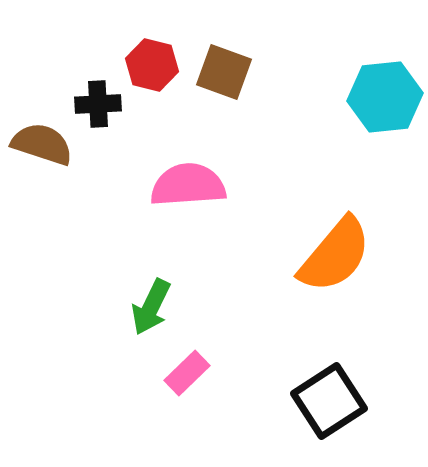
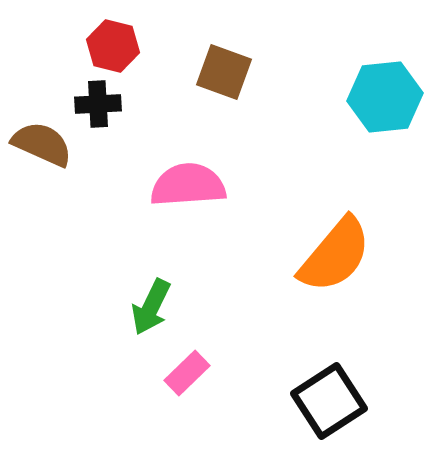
red hexagon: moved 39 px left, 19 px up
brown semicircle: rotated 6 degrees clockwise
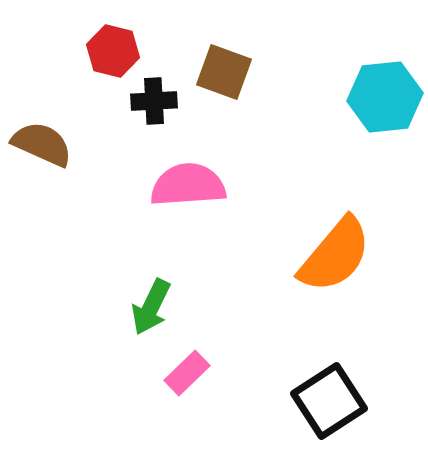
red hexagon: moved 5 px down
black cross: moved 56 px right, 3 px up
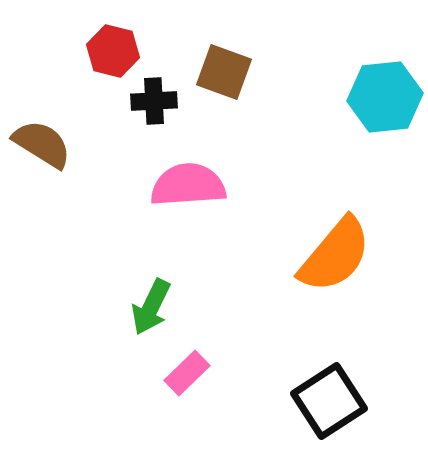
brown semicircle: rotated 8 degrees clockwise
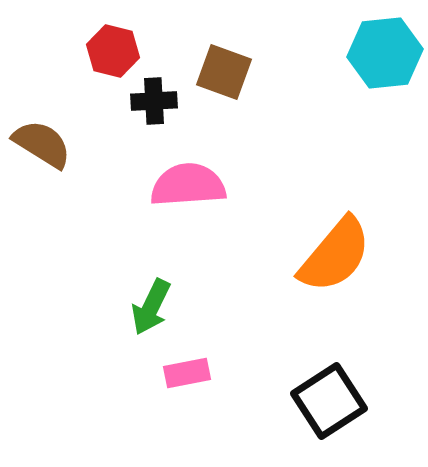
cyan hexagon: moved 44 px up
pink rectangle: rotated 33 degrees clockwise
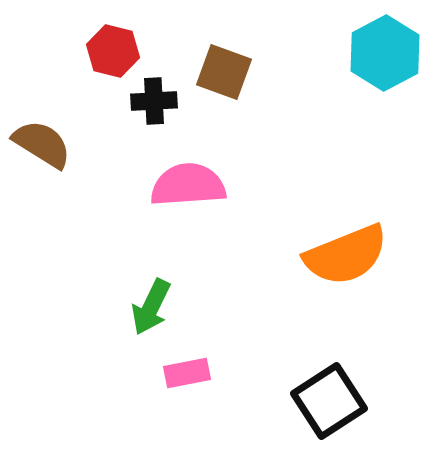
cyan hexagon: rotated 22 degrees counterclockwise
orange semicircle: moved 11 px right; rotated 28 degrees clockwise
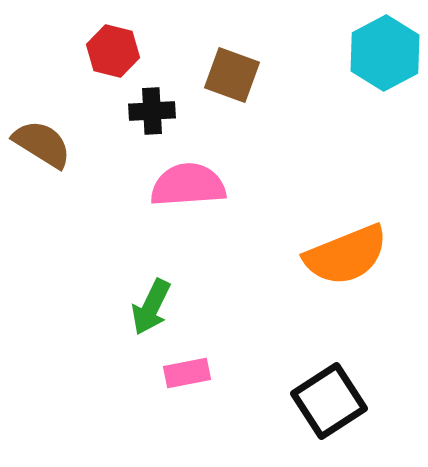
brown square: moved 8 px right, 3 px down
black cross: moved 2 px left, 10 px down
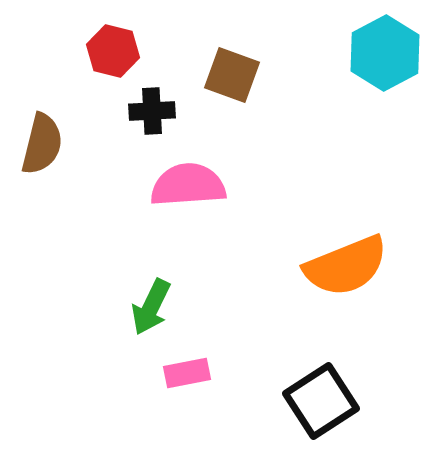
brown semicircle: rotated 72 degrees clockwise
orange semicircle: moved 11 px down
black square: moved 8 px left
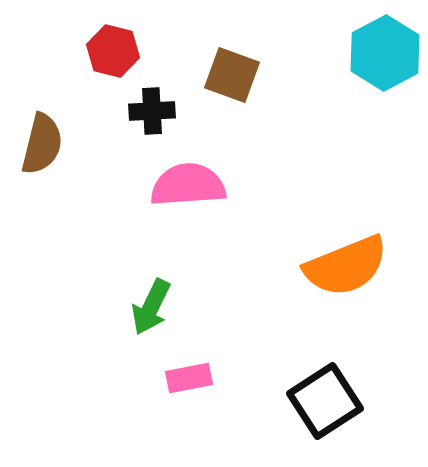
pink rectangle: moved 2 px right, 5 px down
black square: moved 4 px right
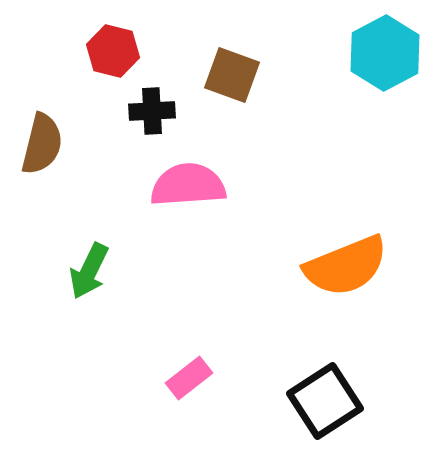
green arrow: moved 62 px left, 36 px up
pink rectangle: rotated 27 degrees counterclockwise
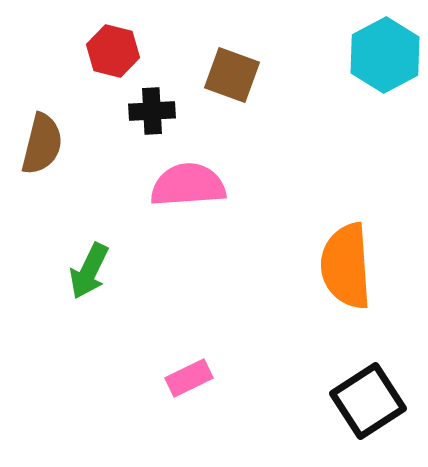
cyan hexagon: moved 2 px down
orange semicircle: rotated 108 degrees clockwise
pink rectangle: rotated 12 degrees clockwise
black square: moved 43 px right
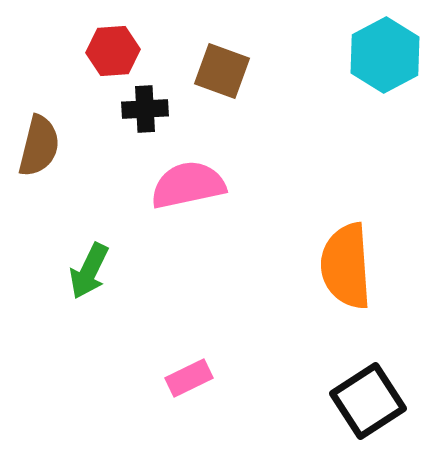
red hexagon: rotated 18 degrees counterclockwise
brown square: moved 10 px left, 4 px up
black cross: moved 7 px left, 2 px up
brown semicircle: moved 3 px left, 2 px down
pink semicircle: rotated 8 degrees counterclockwise
